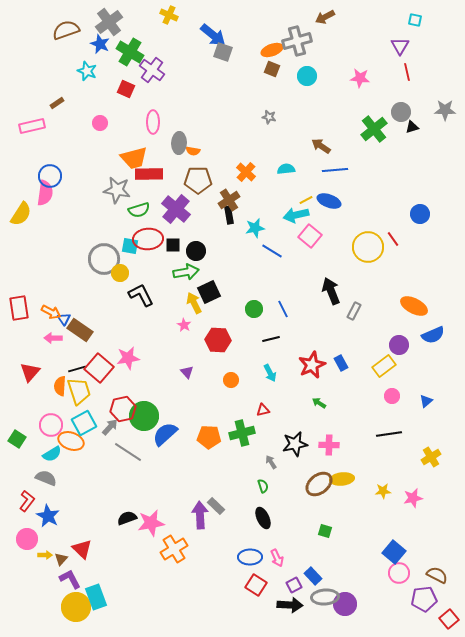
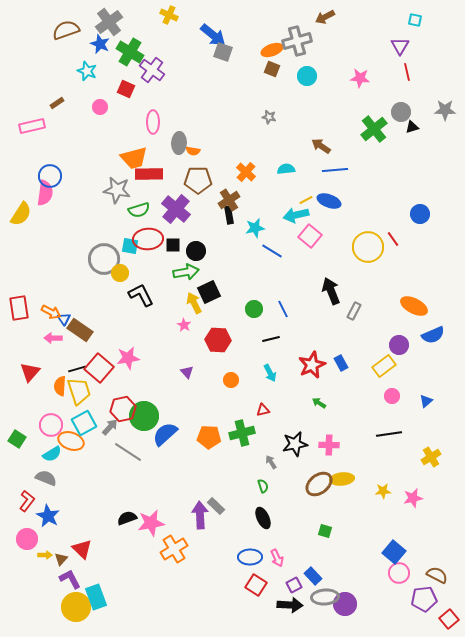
pink circle at (100, 123): moved 16 px up
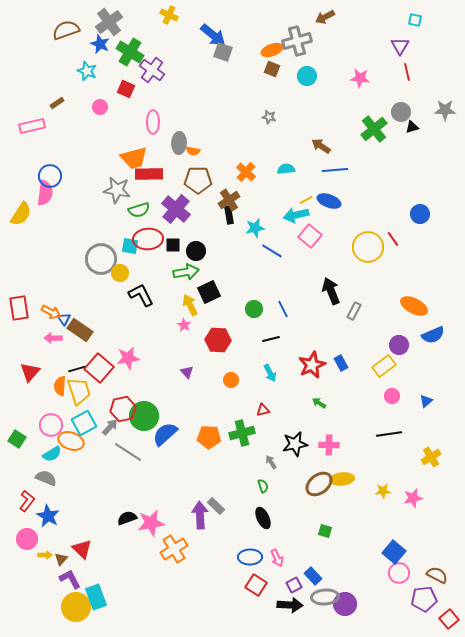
gray circle at (104, 259): moved 3 px left
yellow arrow at (194, 303): moved 4 px left, 2 px down
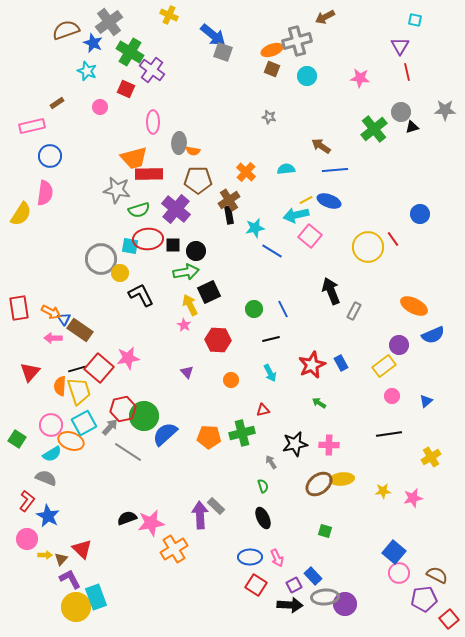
blue star at (100, 44): moved 7 px left, 1 px up
blue circle at (50, 176): moved 20 px up
